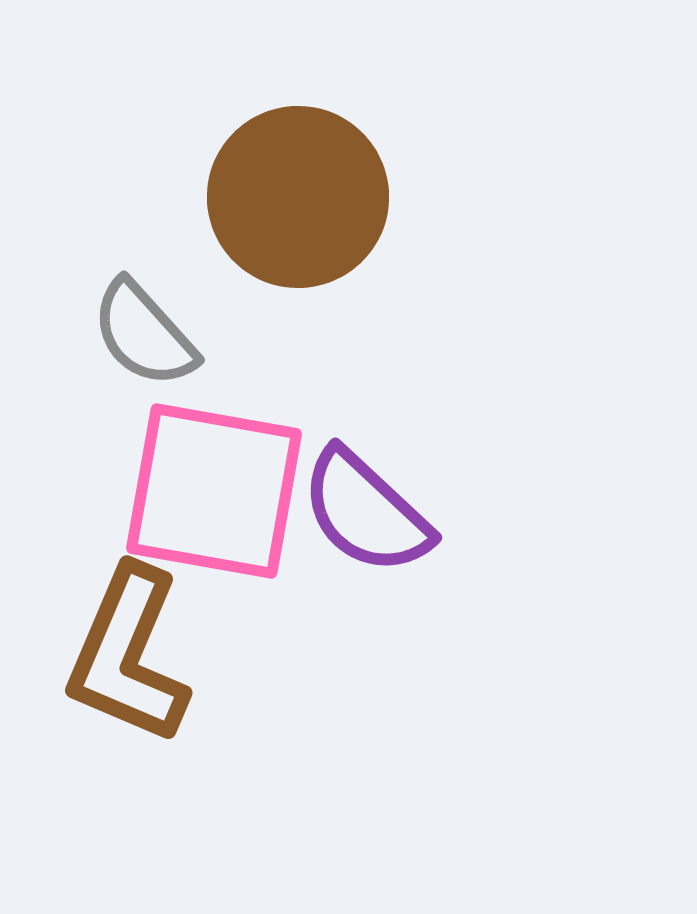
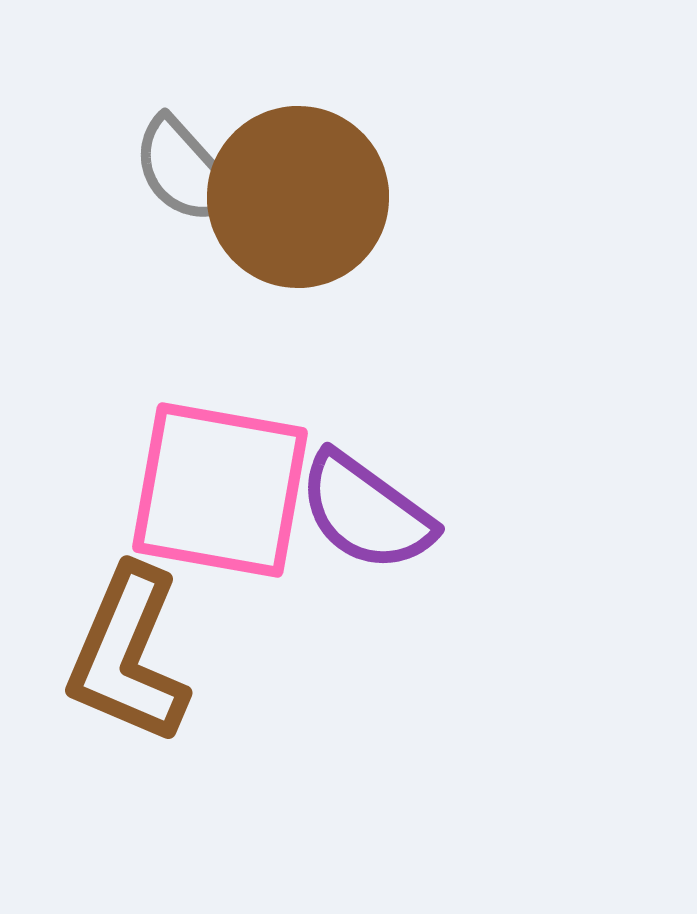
gray semicircle: moved 41 px right, 163 px up
pink square: moved 6 px right, 1 px up
purple semicircle: rotated 7 degrees counterclockwise
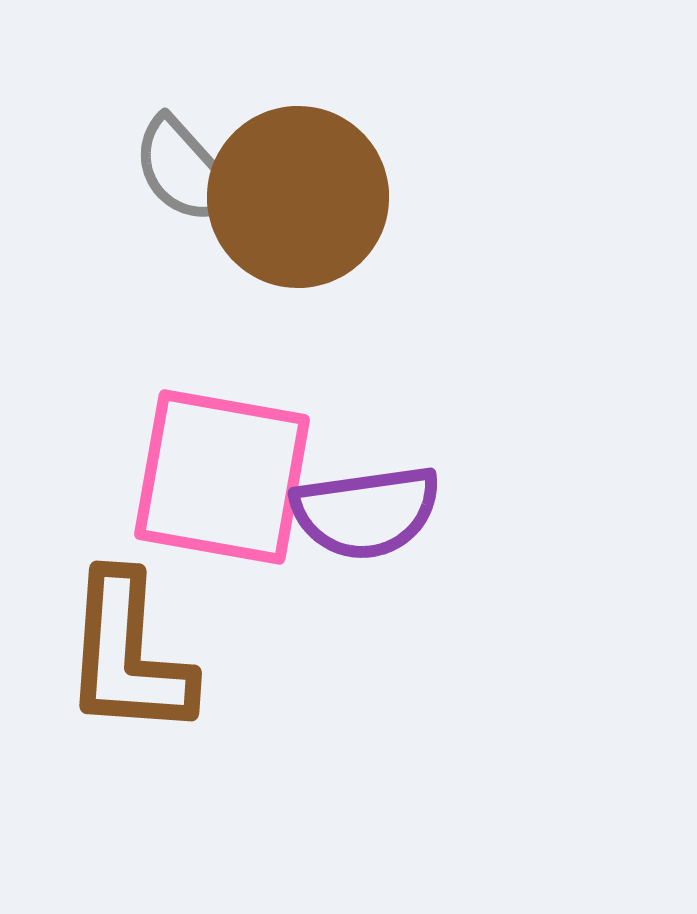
pink square: moved 2 px right, 13 px up
purple semicircle: rotated 44 degrees counterclockwise
brown L-shape: rotated 19 degrees counterclockwise
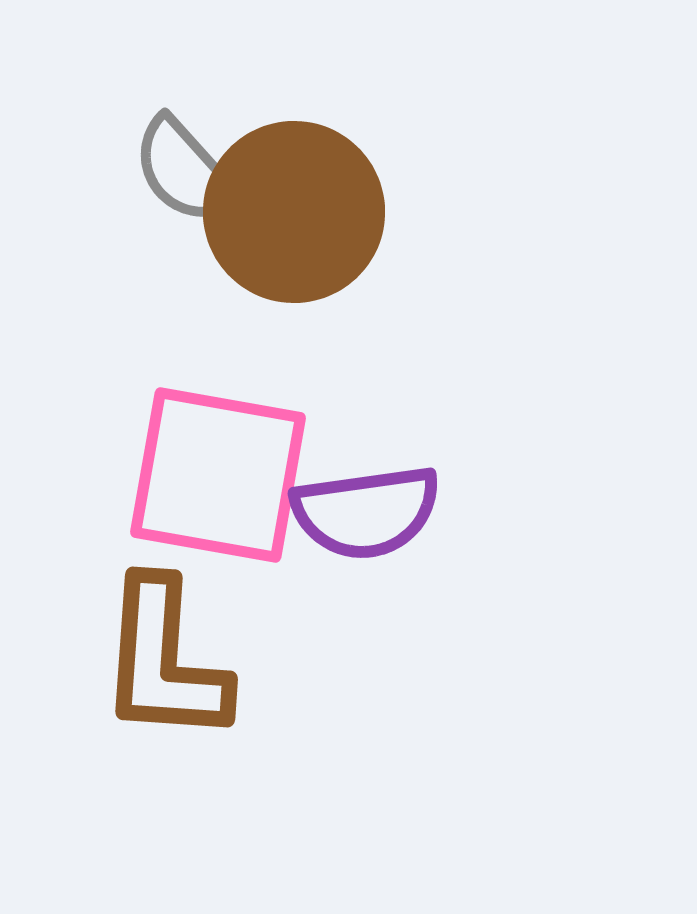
brown circle: moved 4 px left, 15 px down
pink square: moved 4 px left, 2 px up
brown L-shape: moved 36 px right, 6 px down
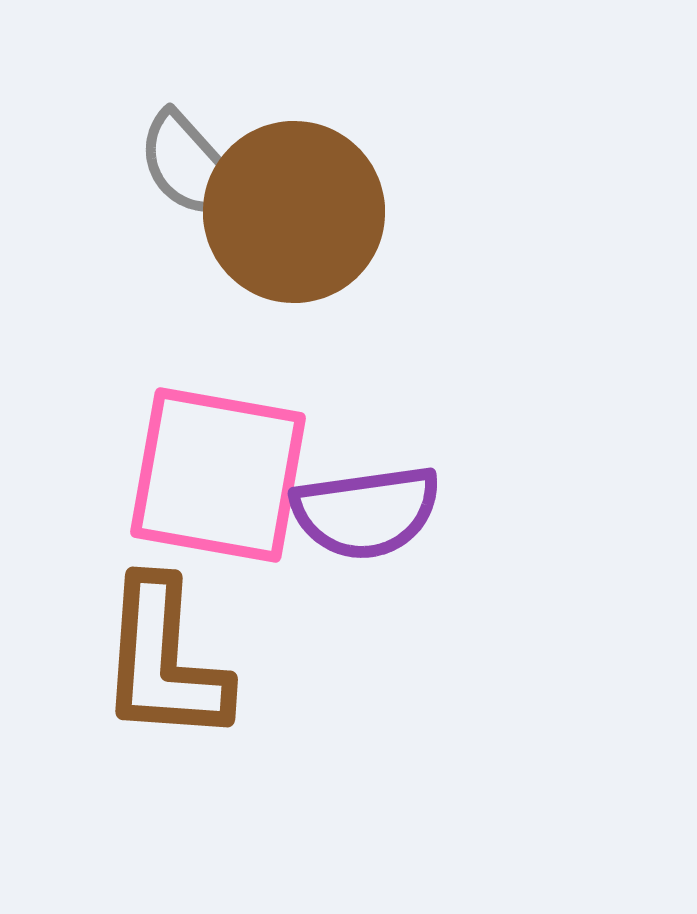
gray semicircle: moved 5 px right, 5 px up
